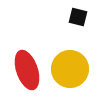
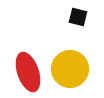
red ellipse: moved 1 px right, 2 px down
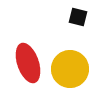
red ellipse: moved 9 px up
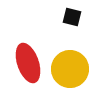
black square: moved 6 px left
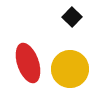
black square: rotated 30 degrees clockwise
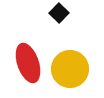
black square: moved 13 px left, 4 px up
